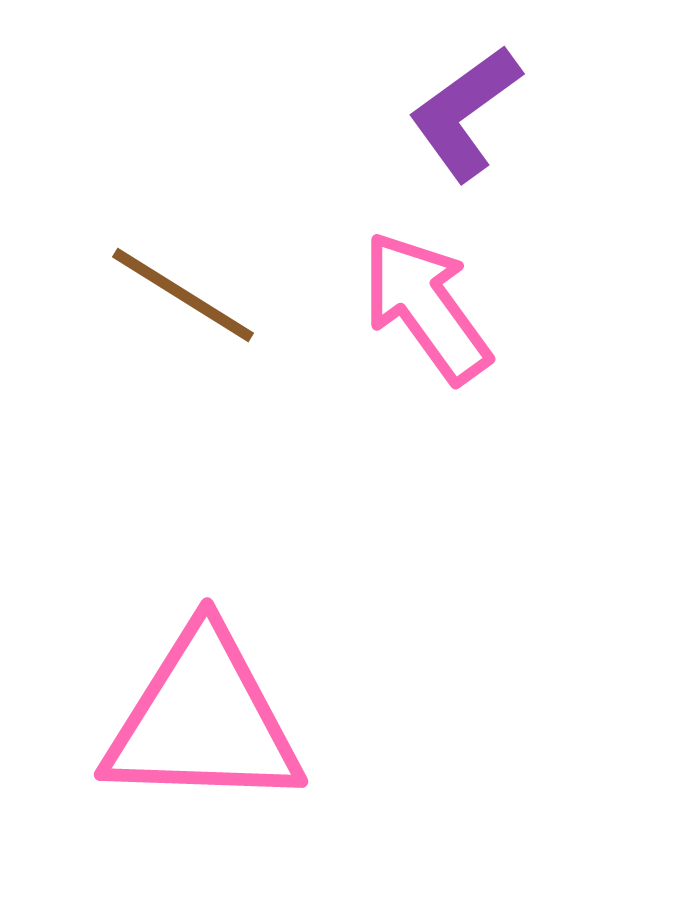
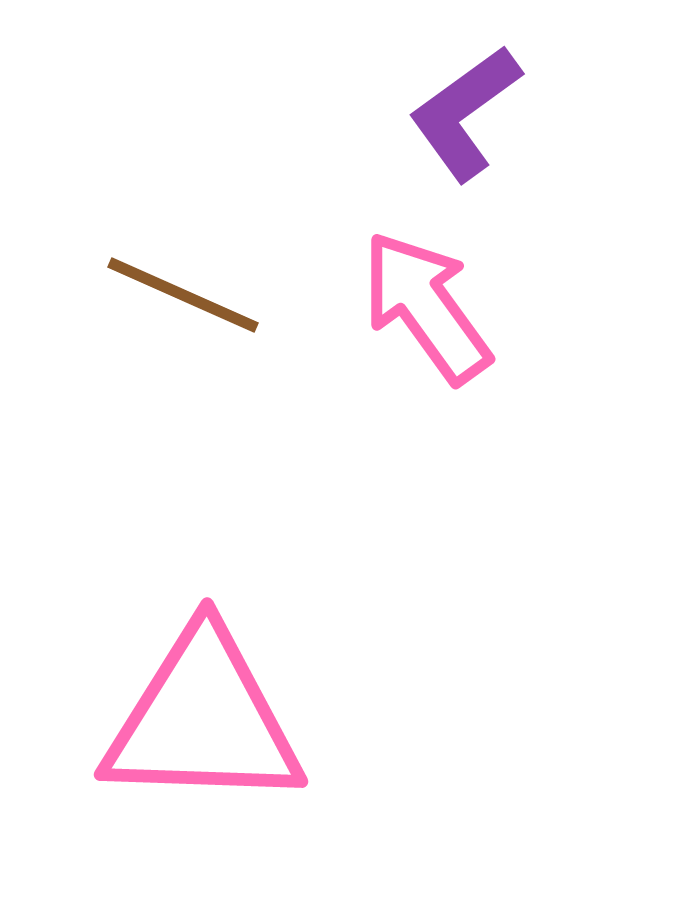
brown line: rotated 8 degrees counterclockwise
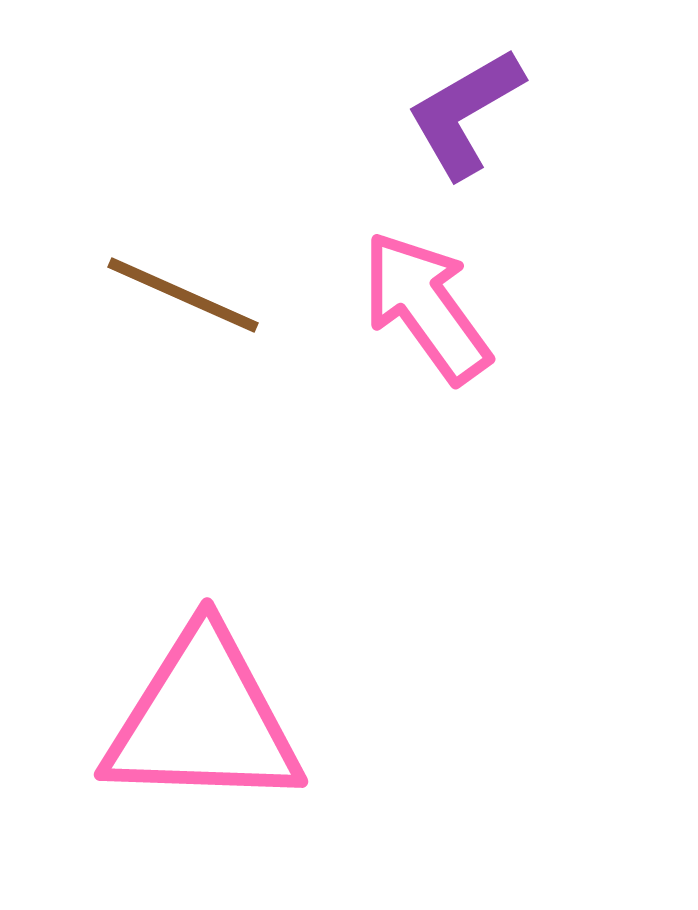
purple L-shape: rotated 6 degrees clockwise
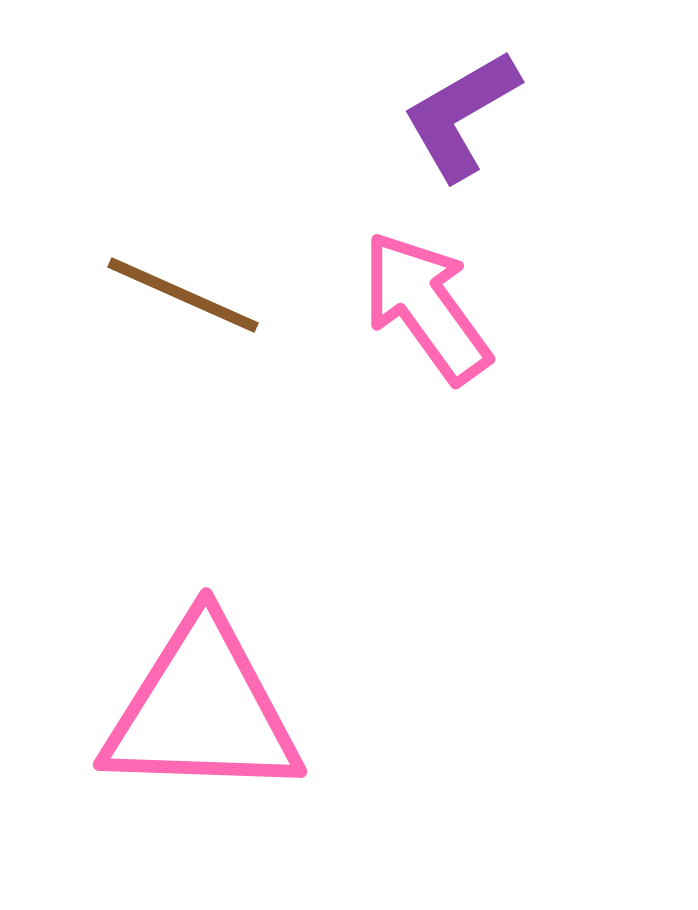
purple L-shape: moved 4 px left, 2 px down
pink triangle: moved 1 px left, 10 px up
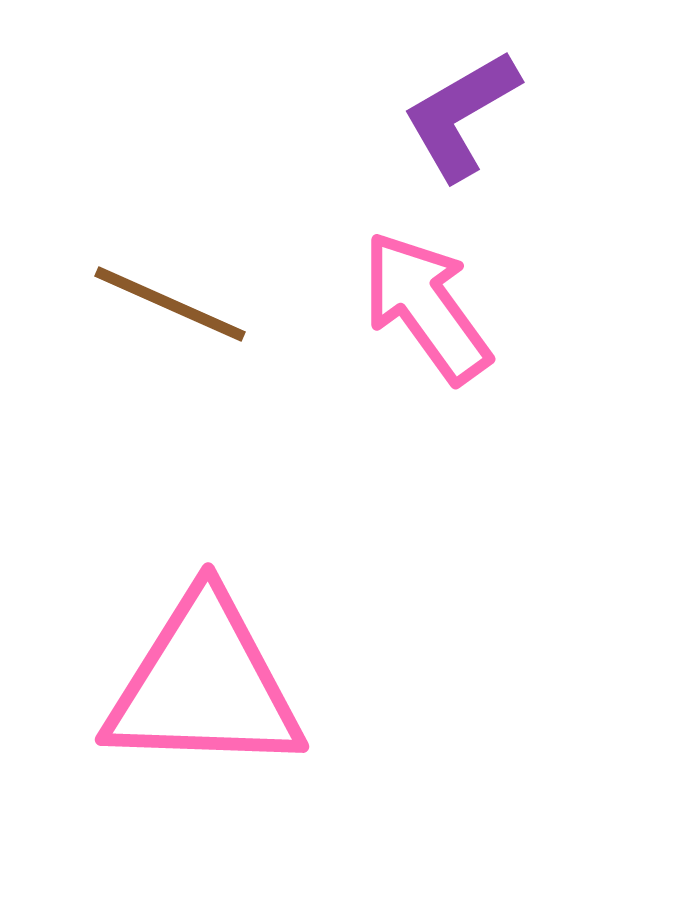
brown line: moved 13 px left, 9 px down
pink triangle: moved 2 px right, 25 px up
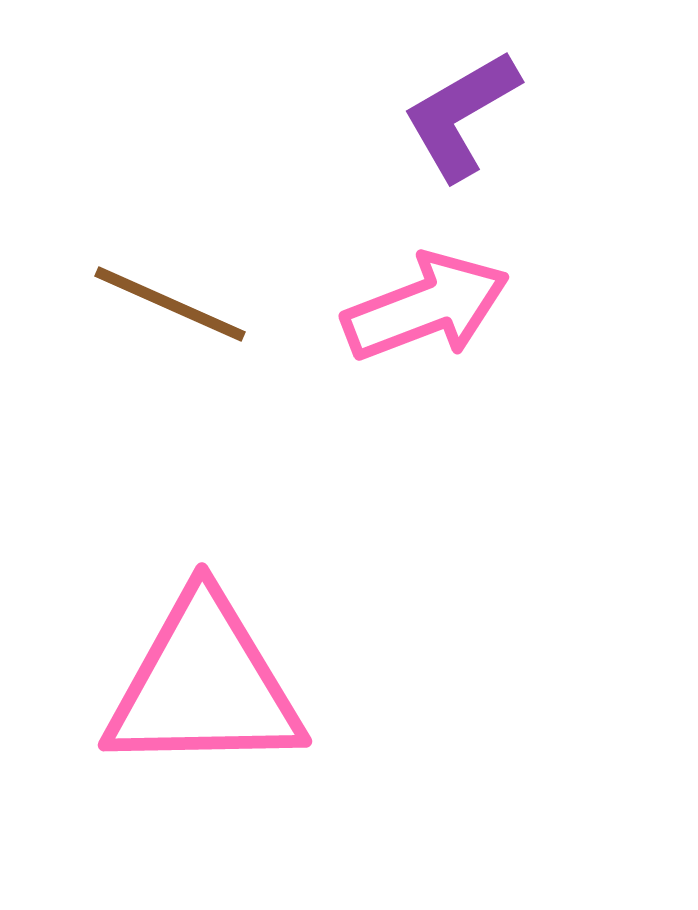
pink arrow: rotated 105 degrees clockwise
pink triangle: rotated 3 degrees counterclockwise
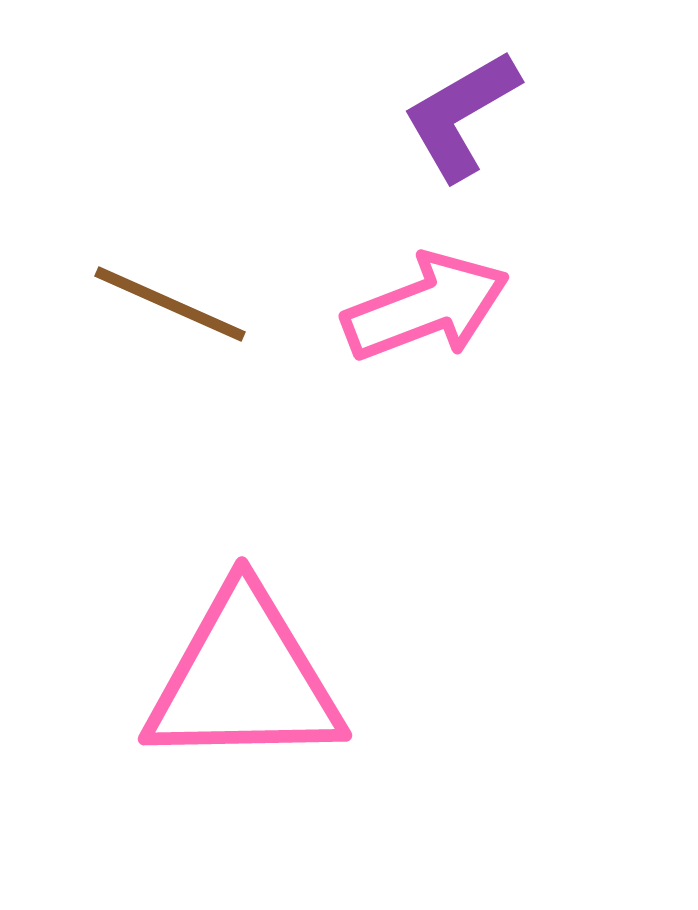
pink triangle: moved 40 px right, 6 px up
